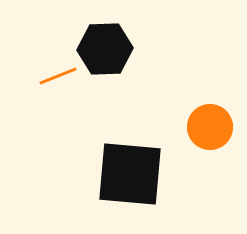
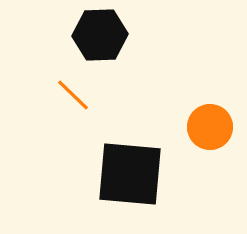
black hexagon: moved 5 px left, 14 px up
orange line: moved 15 px right, 19 px down; rotated 66 degrees clockwise
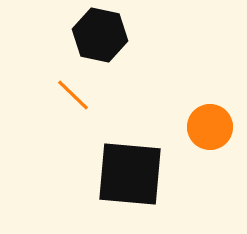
black hexagon: rotated 14 degrees clockwise
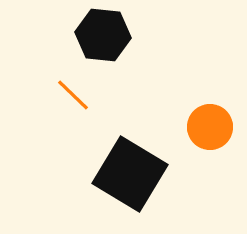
black hexagon: moved 3 px right; rotated 6 degrees counterclockwise
black square: rotated 26 degrees clockwise
